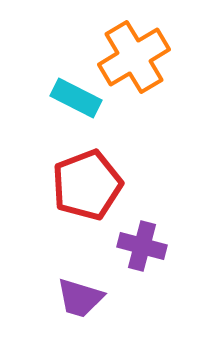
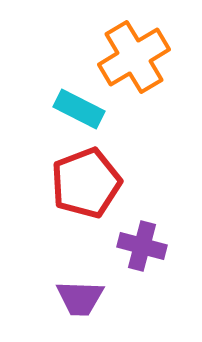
cyan rectangle: moved 3 px right, 11 px down
red pentagon: moved 1 px left, 2 px up
purple trapezoid: rotated 15 degrees counterclockwise
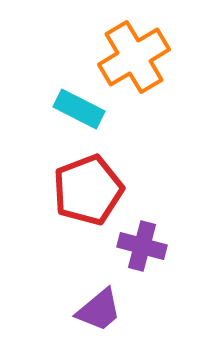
red pentagon: moved 2 px right, 7 px down
purple trapezoid: moved 19 px right, 12 px down; rotated 42 degrees counterclockwise
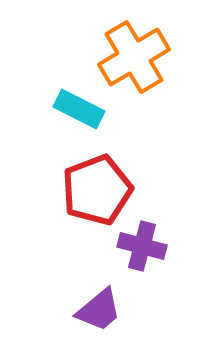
red pentagon: moved 9 px right
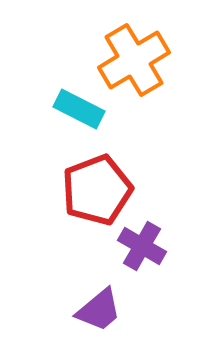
orange cross: moved 3 px down
purple cross: rotated 15 degrees clockwise
